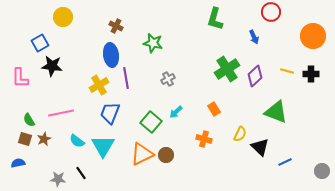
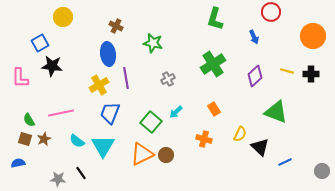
blue ellipse: moved 3 px left, 1 px up
green cross: moved 14 px left, 5 px up
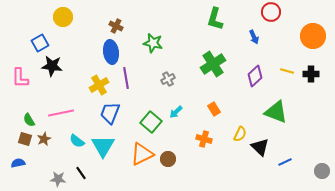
blue ellipse: moved 3 px right, 2 px up
brown circle: moved 2 px right, 4 px down
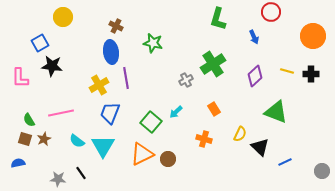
green L-shape: moved 3 px right
gray cross: moved 18 px right, 1 px down
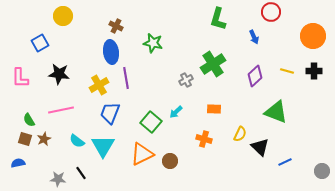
yellow circle: moved 1 px up
black star: moved 7 px right, 8 px down
black cross: moved 3 px right, 3 px up
orange rectangle: rotated 56 degrees counterclockwise
pink line: moved 3 px up
brown circle: moved 2 px right, 2 px down
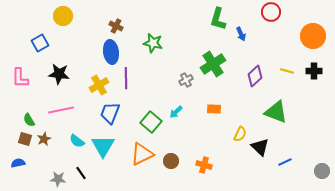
blue arrow: moved 13 px left, 3 px up
purple line: rotated 10 degrees clockwise
orange cross: moved 26 px down
brown circle: moved 1 px right
